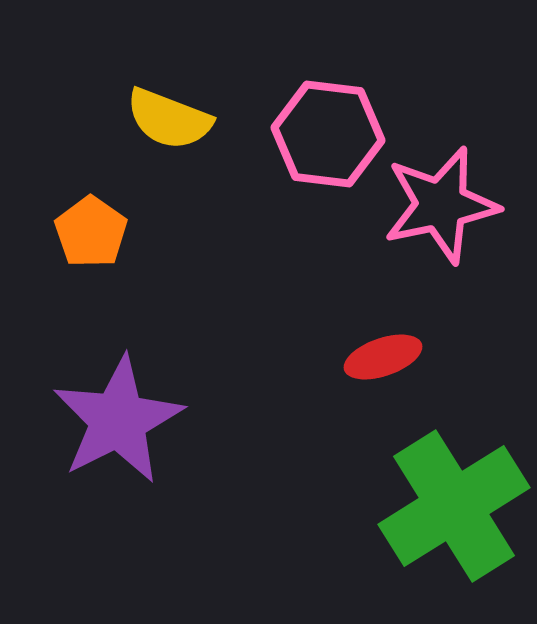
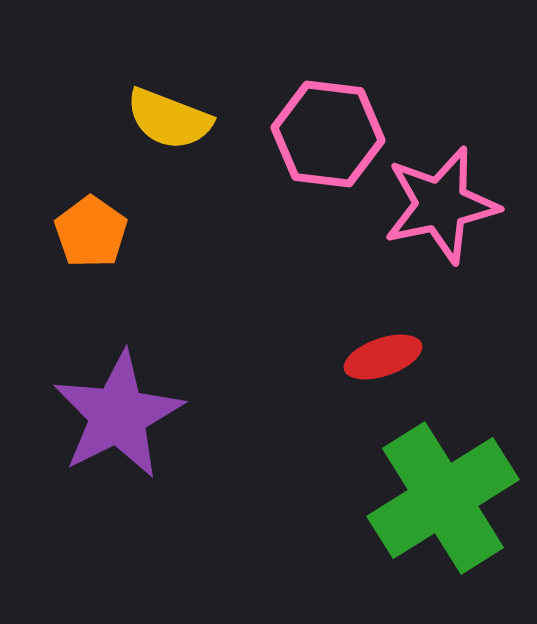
purple star: moved 5 px up
green cross: moved 11 px left, 8 px up
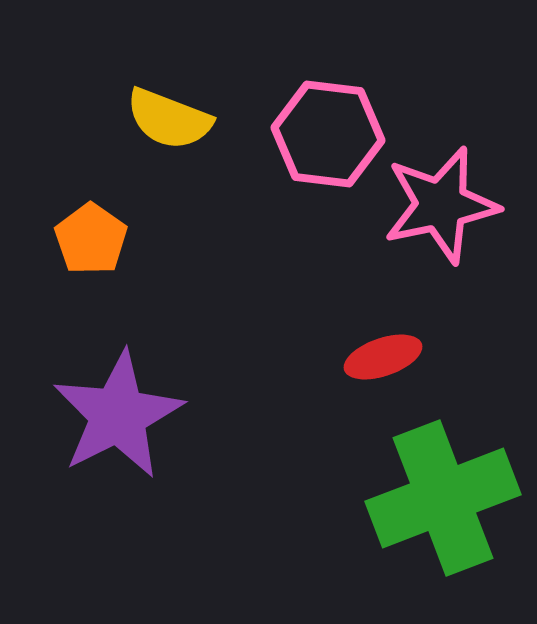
orange pentagon: moved 7 px down
green cross: rotated 11 degrees clockwise
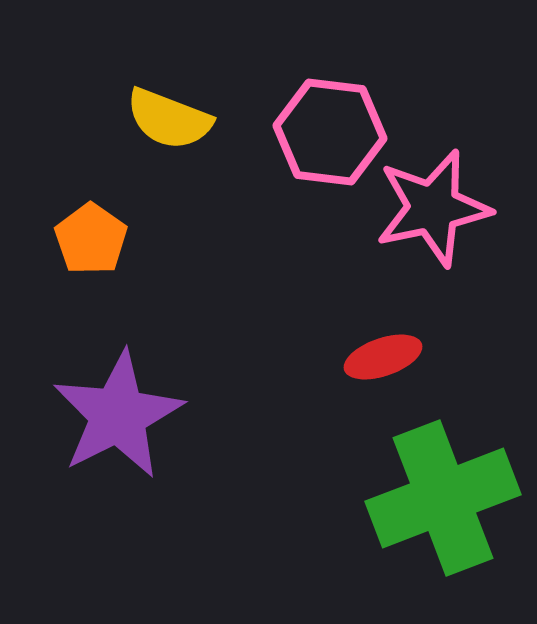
pink hexagon: moved 2 px right, 2 px up
pink star: moved 8 px left, 3 px down
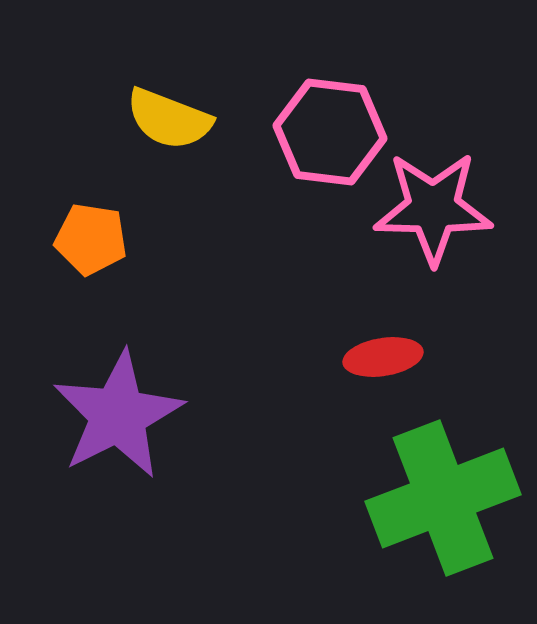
pink star: rotated 13 degrees clockwise
orange pentagon: rotated 26 degrees counterclockwise
red ellipse: rotated 10 degrees clockwise
